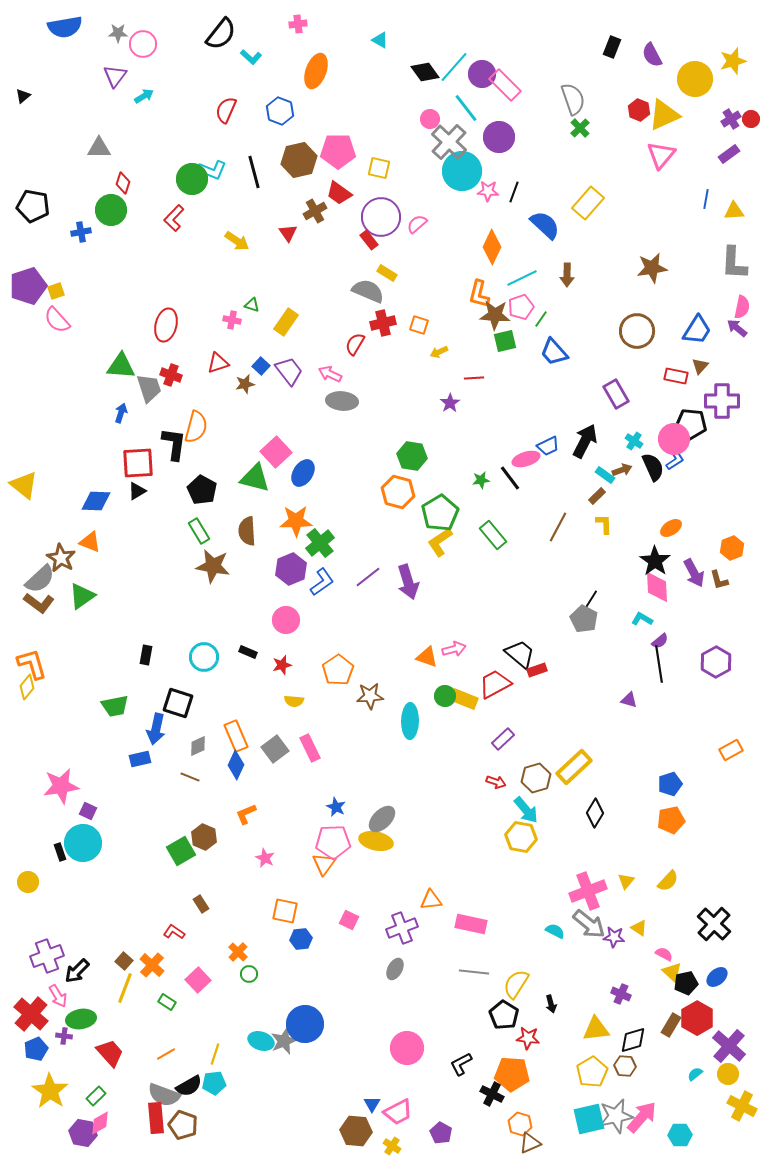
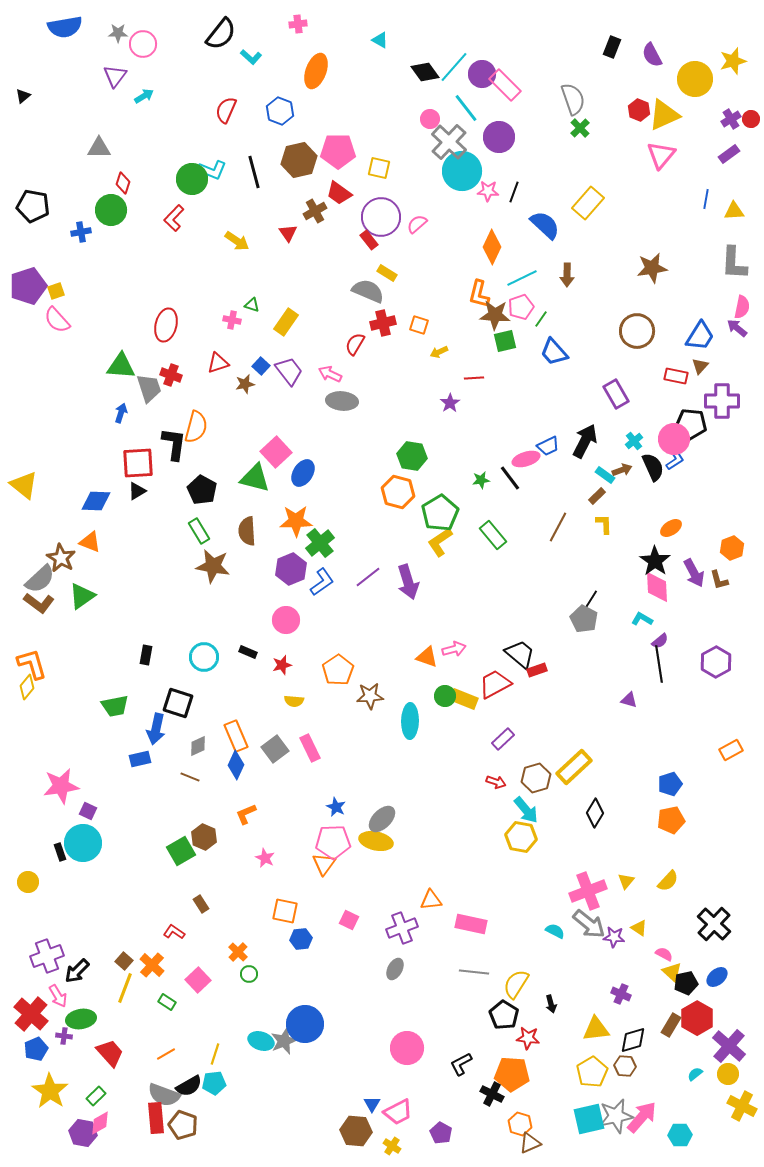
blue trapezoid at (697, 330): moved 3 px right, 6 px down
cyan cross at (634, 441): rotated 18 degrees clockwise
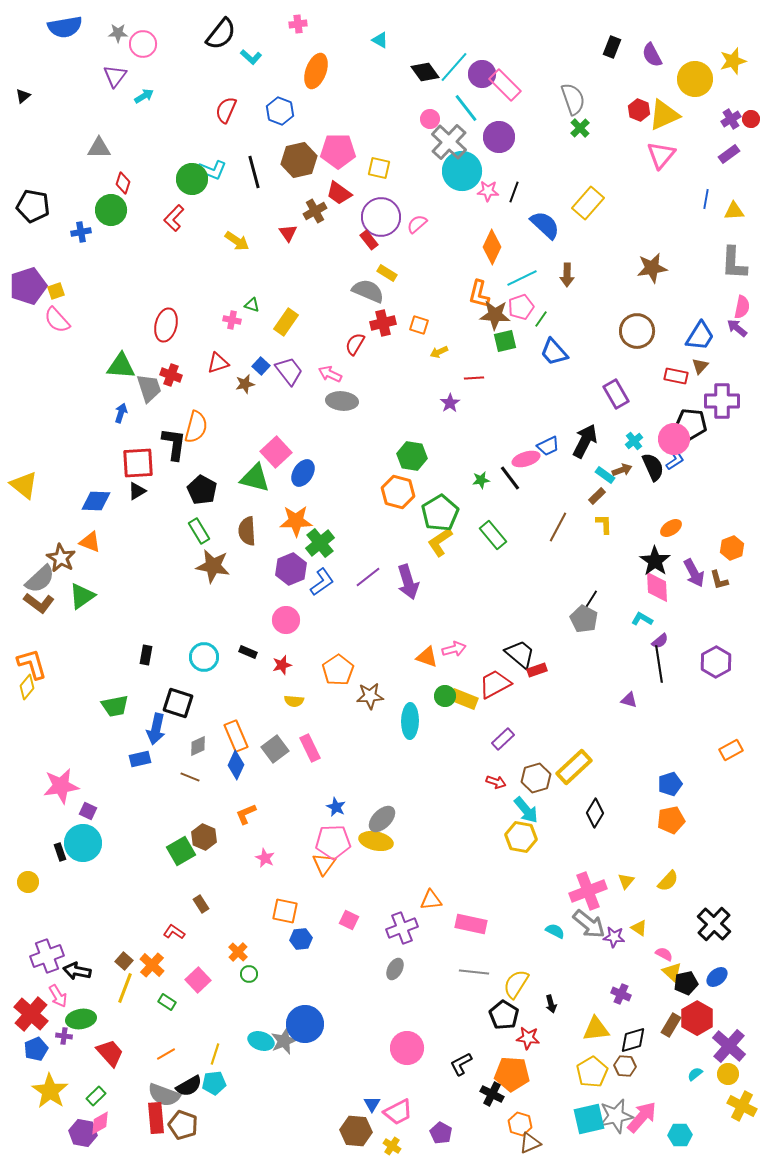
black arrow at (77, 971): rotated 56 degrees clockwise
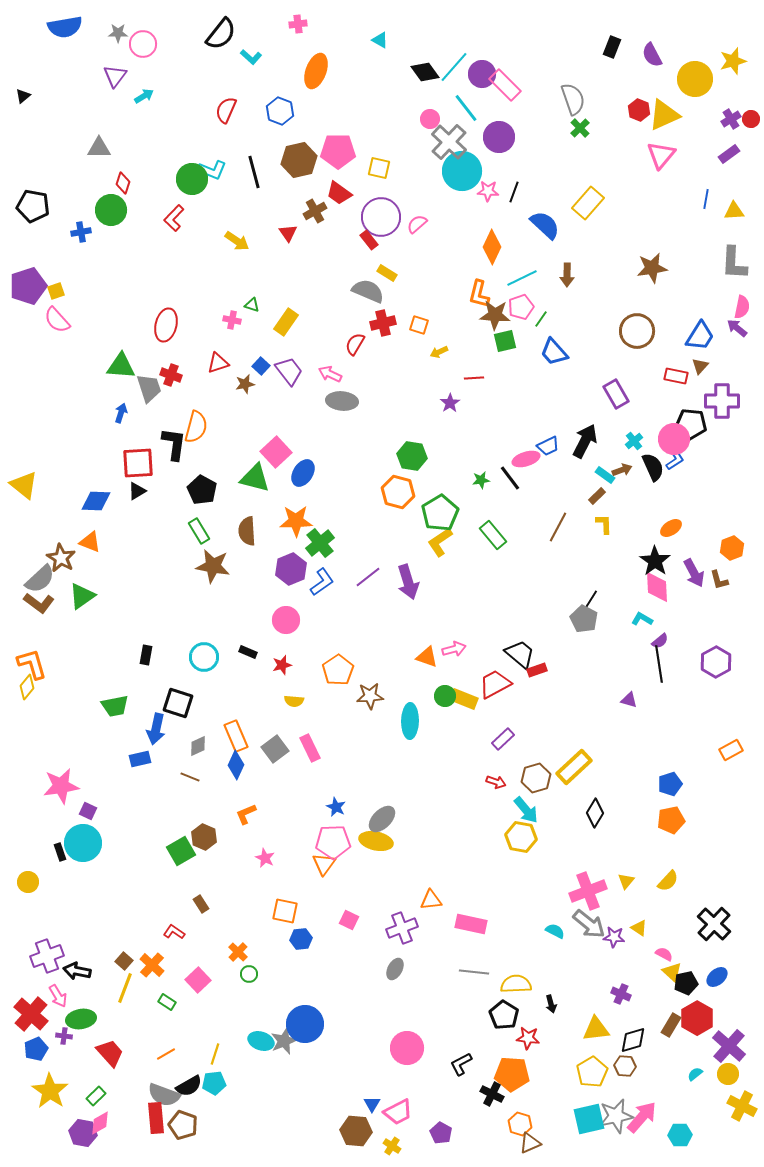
yellow semicircle at (516, 984): rotated 56 degrees clockwise
